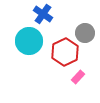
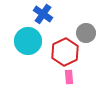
gray circle: moved 1 px right
cyan circle: moved 1 px left
pink rectangle: moved 9 px left; rotated 48 degrees counterclockwise
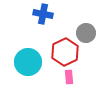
blue cross: rotated 24 degrees counterclockwise
cyan circle: moved 21 px down
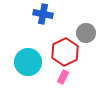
pink rectangle: moved 6 px left; rotated 32 degrees clockwise
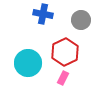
gray circle: moved 5 px left, 13 px up
cyan circle: moved 1 px down
pink rectangle: moved 1 px down
